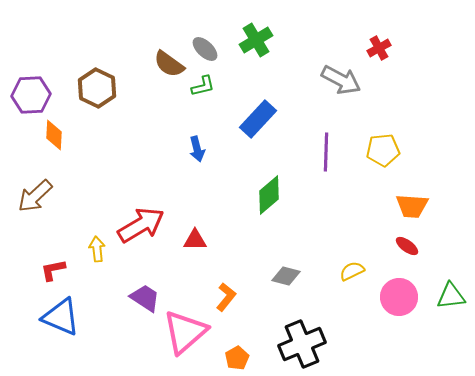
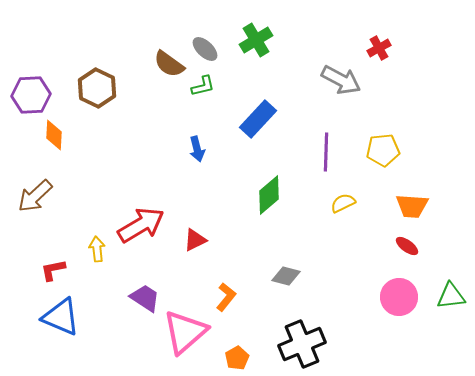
red triangle: rotated 25 degrees counterclockwise
yellow semicircle: moved 9 px left, 68 px up
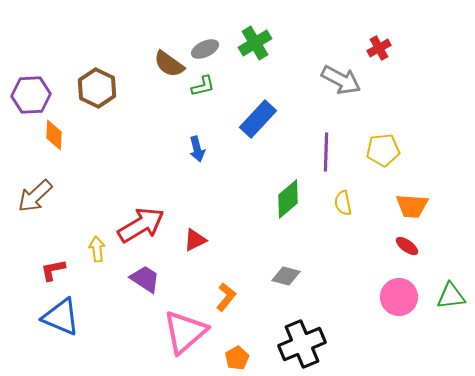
green cross: moved 1 px left, 3 px down
gray ellipse: rotated 68 degrees counterclockwise
green diamond: moved 19 px right, 4 px down
yellow semicircle: rotated 75 degrees counterclockwise
purple trapezoid: moved 19 px up
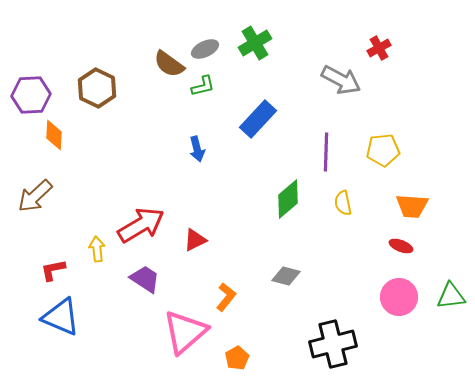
red ellipse: moved 6 px left; rotated 15 degrees counterclockwise
black cross: moved 31 px right; rotated 9 degrees clockwise
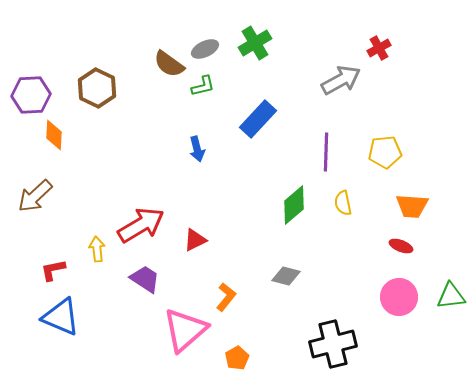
gray arrow: rotated 57 degrees counterclockwise
yellow pentagon: moved 2 px right, 2 px down
green diamond: moved 6 px right, 6 px down
pink triangle: moved 2 px up
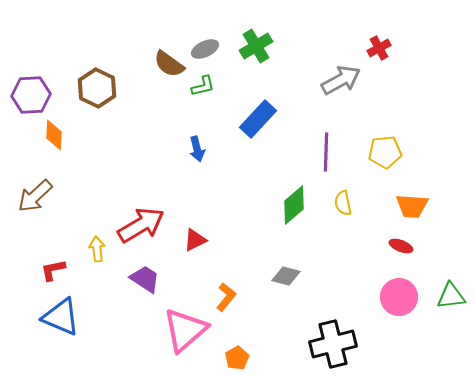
green cross: moved 1 px right, 3 px down
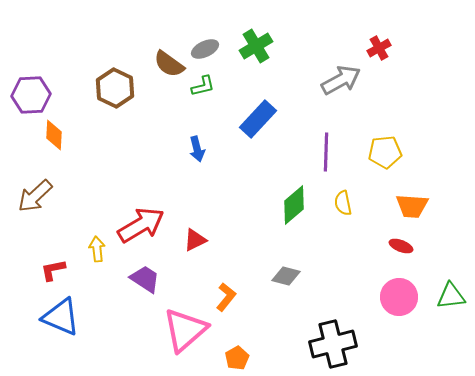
brown hexagon: moved 18 px right
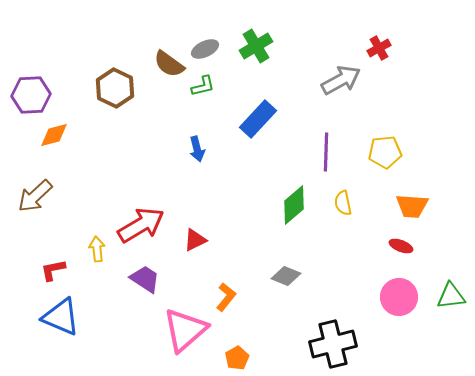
orange diamond: rotated 72 degrees clockwise
gray diamond: rotated 8 degrees clockwise
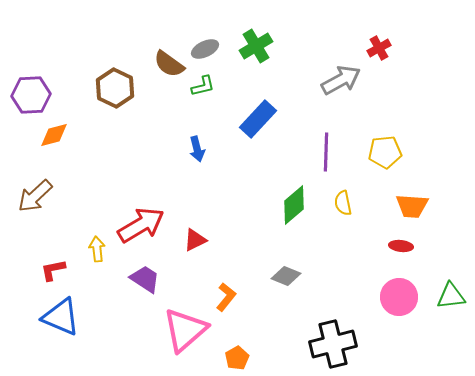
red ellipse: rotated 15 degrees counterclockwise
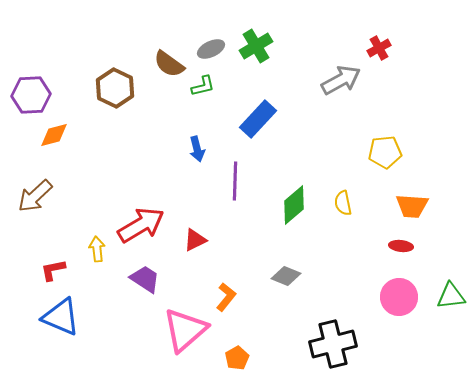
gray ellipse: moved 6 px right
purple line: moved 91 px left, 29 px down
